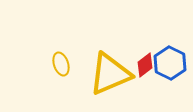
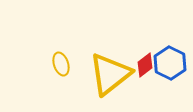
yellow triangle: rotated 15 degrees counterclockwise
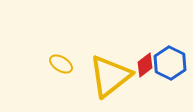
yellow ellipse: rotated 40 degrees counterclockwise
yellow triangle: moved 2 px down
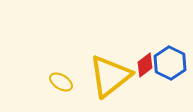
yellow ellipse: moved 18 px down
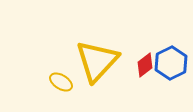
blue hexagon: moved 1 px right; rotated 8 degrees clockwise
yellow triangle: moved 13 px left, 15 px up; rotated 9 degrees counterclockwise
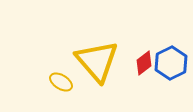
yellow triangle: rotated 24 degrees counterclockwise
red diamond: moved 1 px left, 2 px up
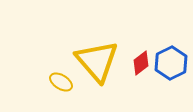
red diamond: moved 3 px left
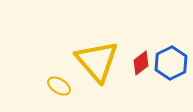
yellow ellipse: moved 2 px left, 4 px down
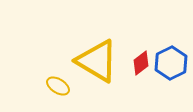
yellow triangle: rotated 18 degrees counterclockwise
yellow ellipse: moved 1 px left
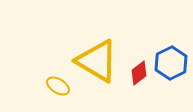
red diamond: moved 2 px left, 10 px down
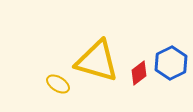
yellow triangle: rotated 15 degrees counterclockwise
yellow ellipse: moved 2 px up
